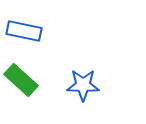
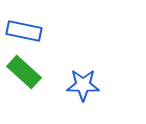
green rectangle: moved 3 px right, 8 px up
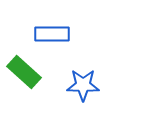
blue rectangle: moved 28 px right, 3 px down; rotated 12 degrees counterclockwise
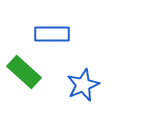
blue star: rotated 24 degrees counterclockwise
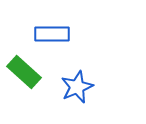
blue star: moved 6 px left, 2 px down
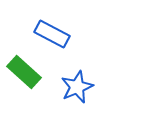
blue rectangle: rotated 28 degrees clockwise
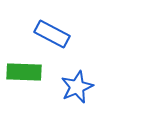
green rectangle: rotated 40 degrees counterclockwise
